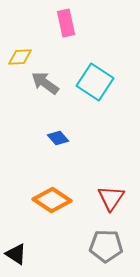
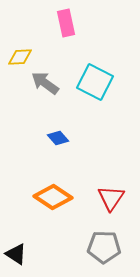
cyan square: rotated 6 degrees counterclockwise
orange diamond: moved 1 px right, 3 px up
gray pentagon: moved 2 px left, 1 px down
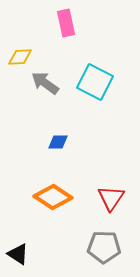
blue diamond: moved 4 px down; rotated 50 degrees counterclockwise
black triangle: moved 2 px right
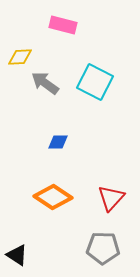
pink rectangle: moved 3 px left, 2 px down; rotated 64 degrees counterclockwise
red triangle: rotated 8 degrees clockwise
gray pentagon: moved 1 px left, 1 px down
black triangle: moved 1 px left, 1 px down
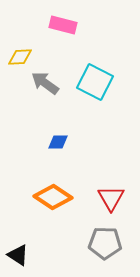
red triangle: rotated 12 degrees counterclockwise
gray pentagon: moved 2 px right, 5 px up
black triangle: moved 1 px right
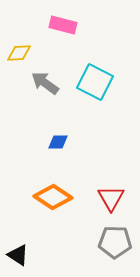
yellow diamond: moved 1 px left, 4 px up
gray pentagon: moved 10 px right, 1 px up
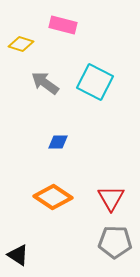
yellow diamond: moved 2 px right, 9 px up; rotated 20 degrees clockwise
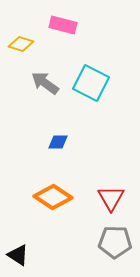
cyan square: moved 4 px left, 1 px down
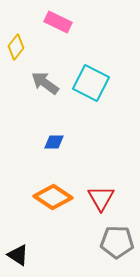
pink rectangle: moved 5 px left, 3 px up; rotated 12 degrees clockwise
yellow diamond: moved 5 px left, 3 px down; rotated 70 degrees counterclockwise
blue diamond: moved 4 px left
red triangle: moved 10 px left
gray pentagon: moved 2 px right
